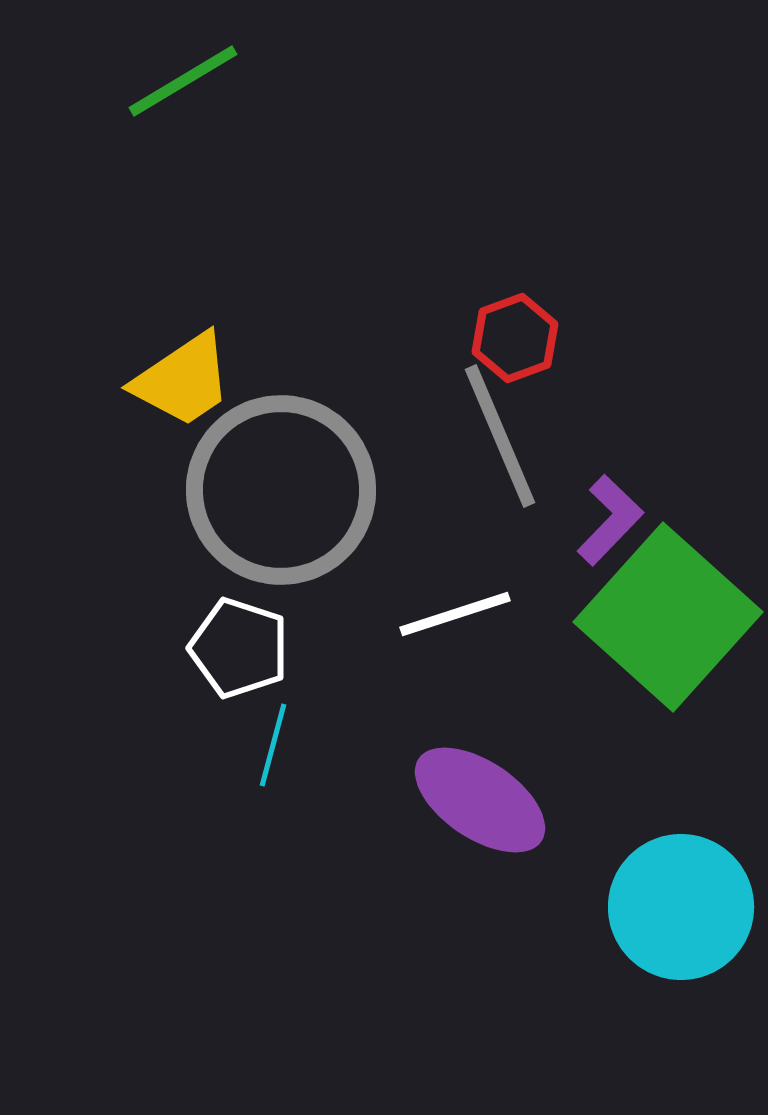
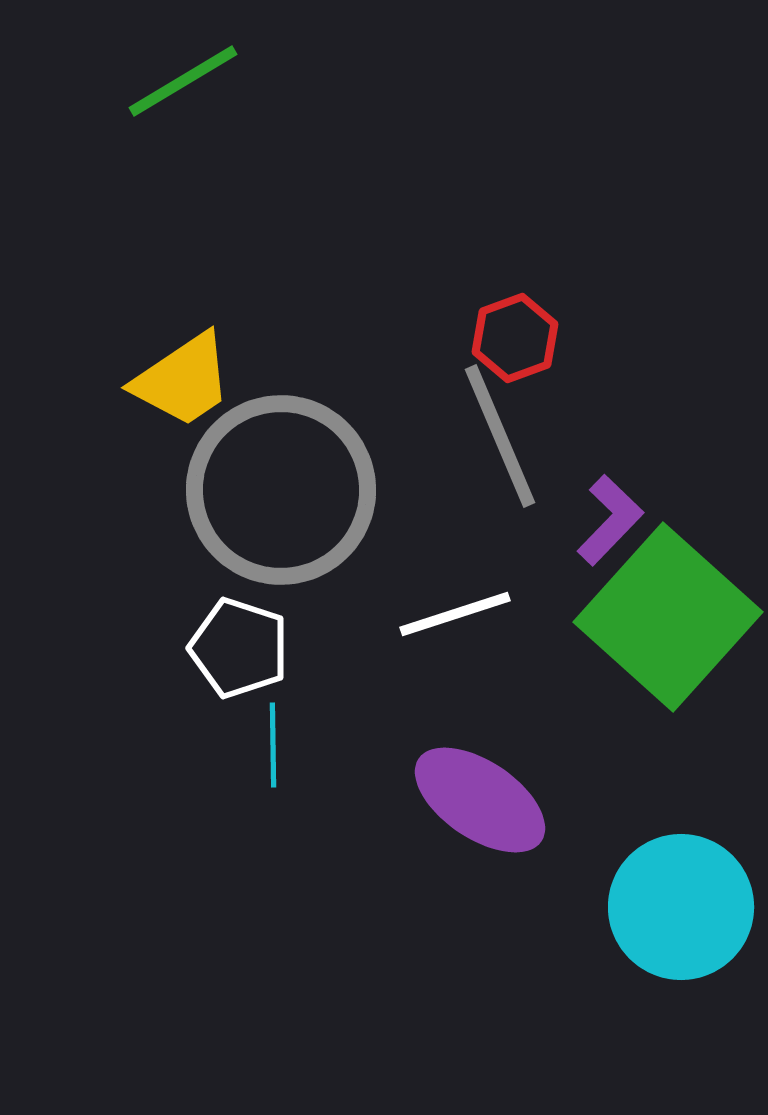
cyan line: rotated 16 degrees counterclockwise
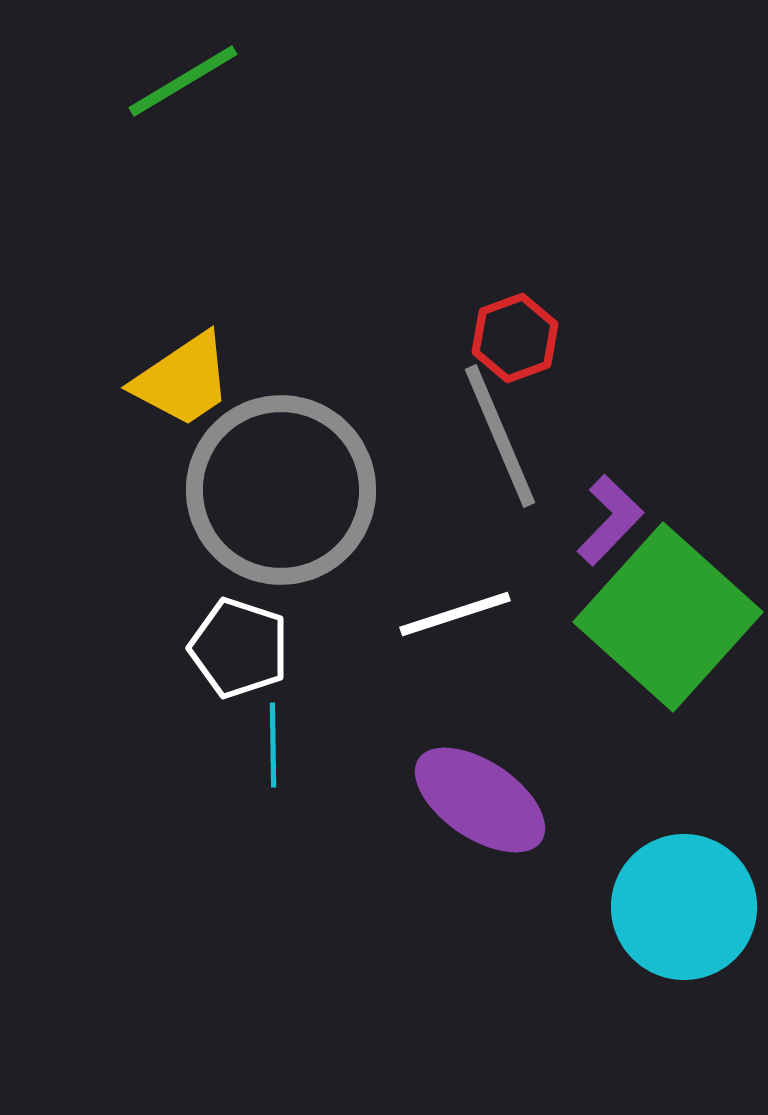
cyan circle: moved 3 px right
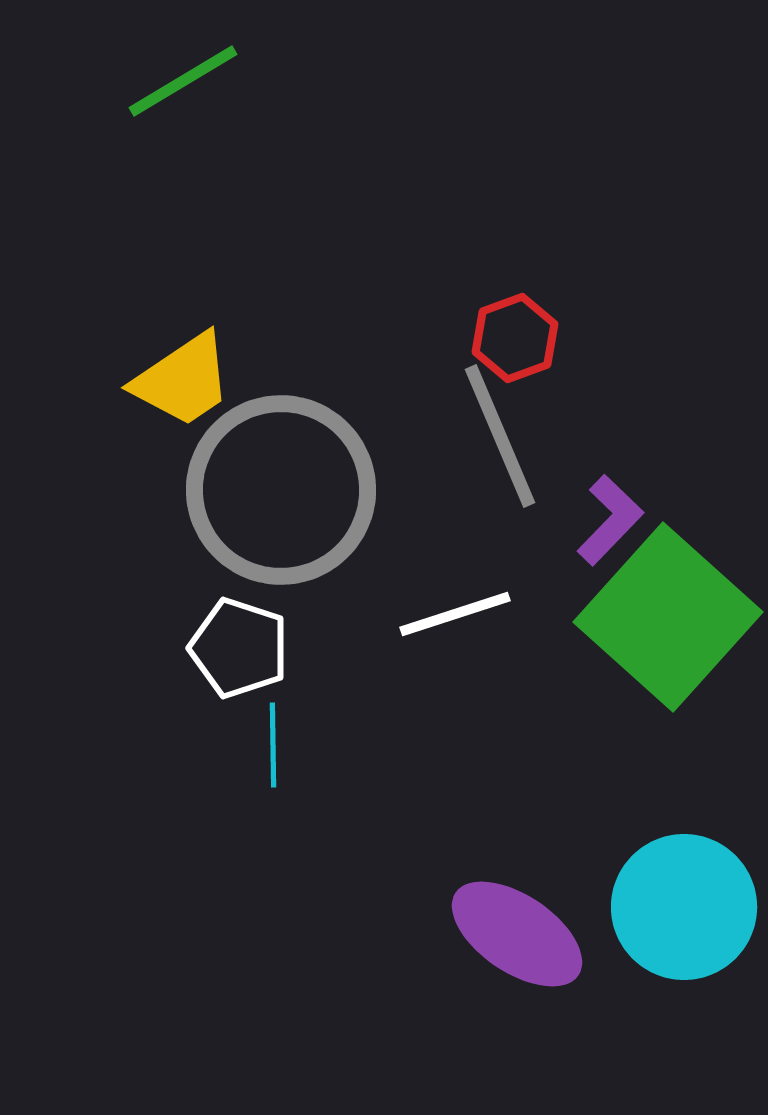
purple ellipse: moved 37 px right, 134 px down
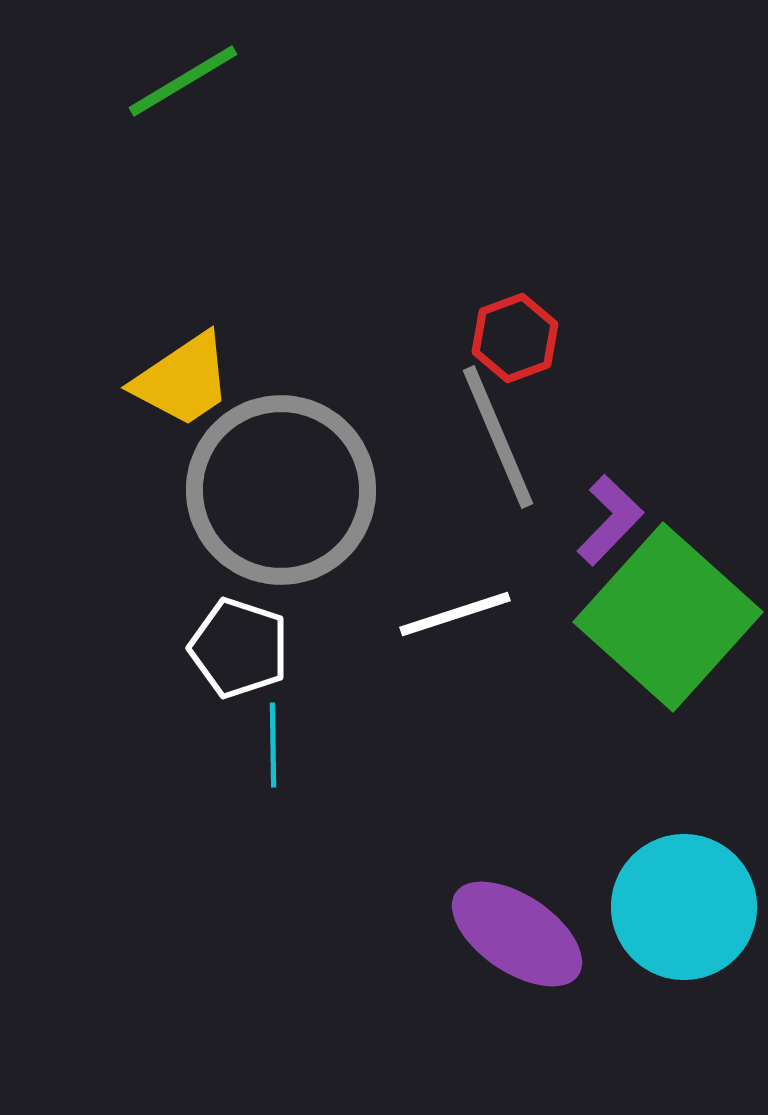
gray line: moved 2 px left, 1 px down
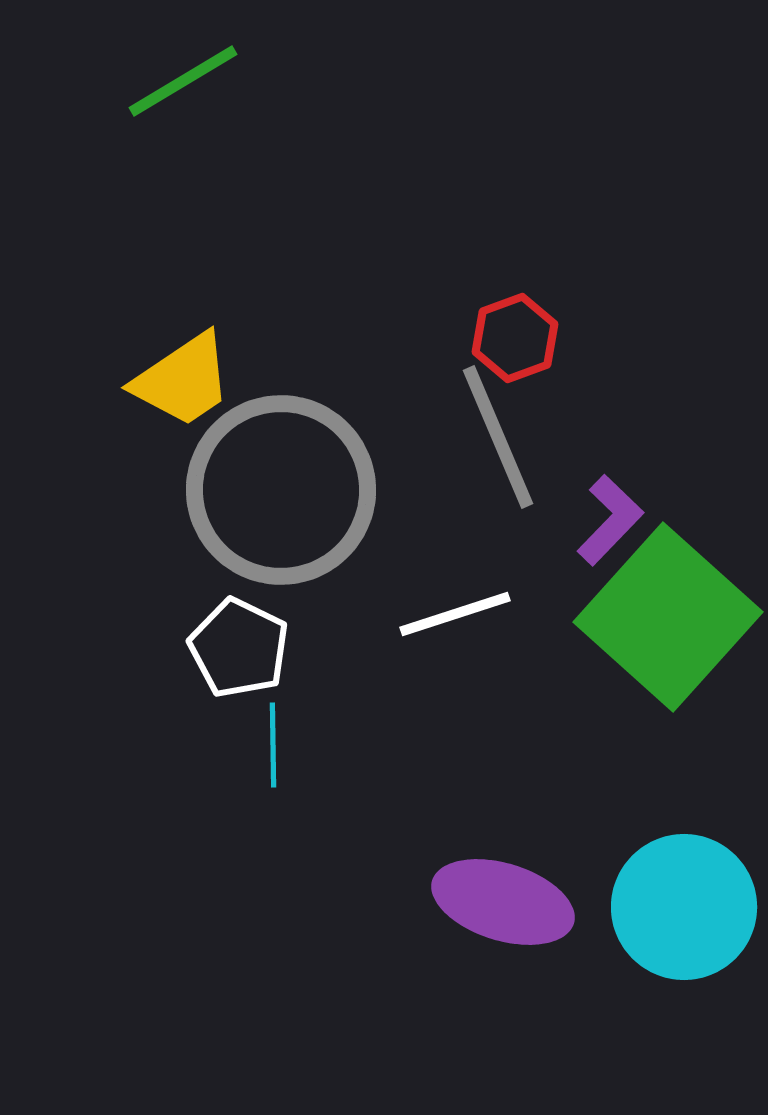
white pentagon: rotated 8 degrees clockwise
purple ellipse: moved 14 px left, 32 px up; rotated 17 degrees counterclockwise
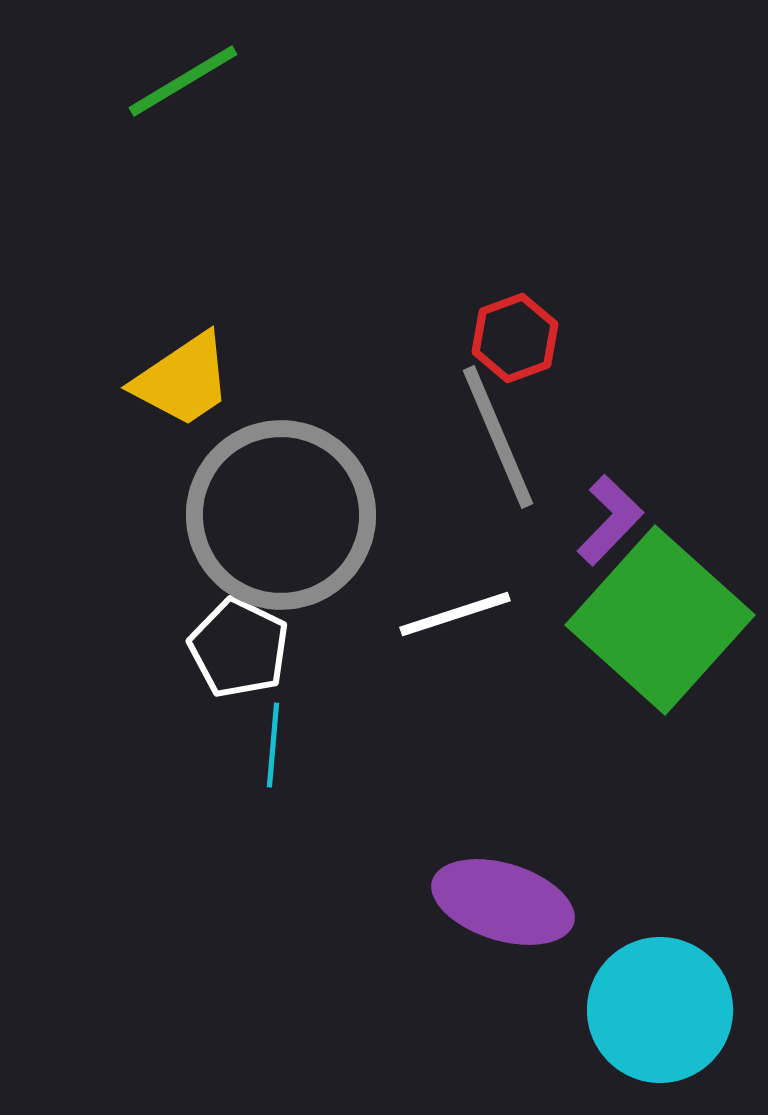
gray circle: moved 25 px down
green square: moved 8 px left, 3 px down
cyan line: rotated 6 degrees clockwise
cyan circle: moved 24 px left, 103 px down
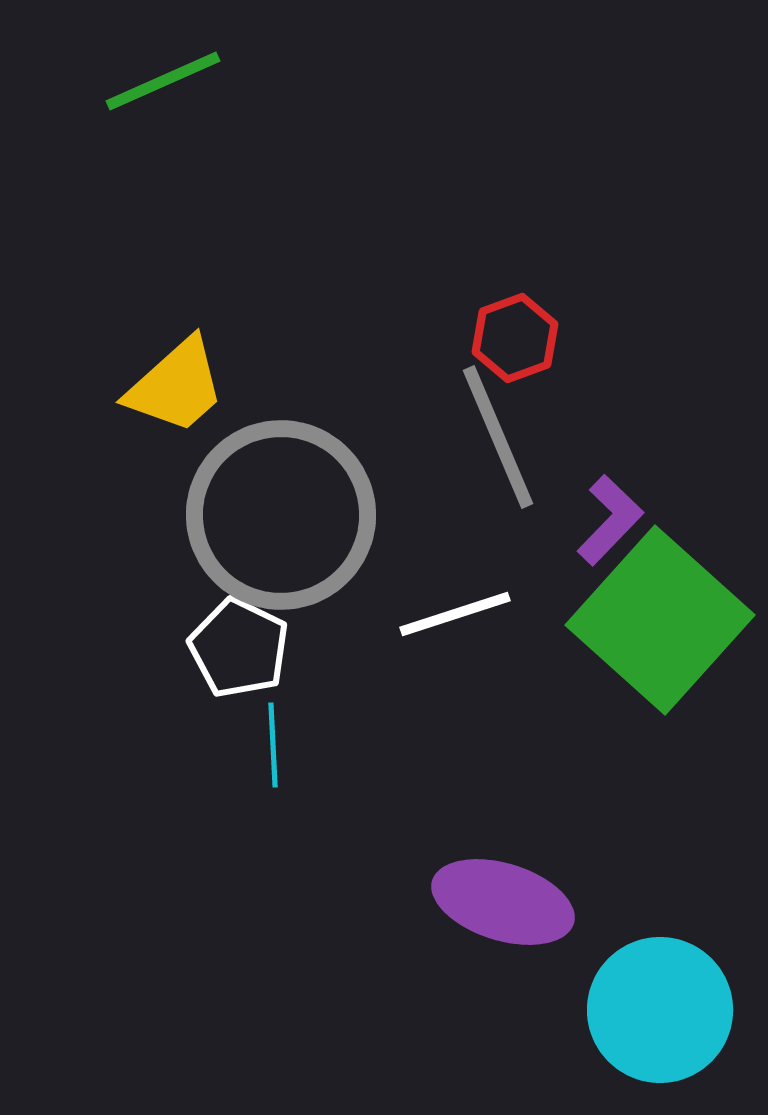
green line: moved 20 px left; rotated 7 degrees clockwise
yellow trapezoid: moved 7 px left, 6 px down; rotated 8 degrees counterclockwise
cyan line: rotated 8 degrees counterclockwise
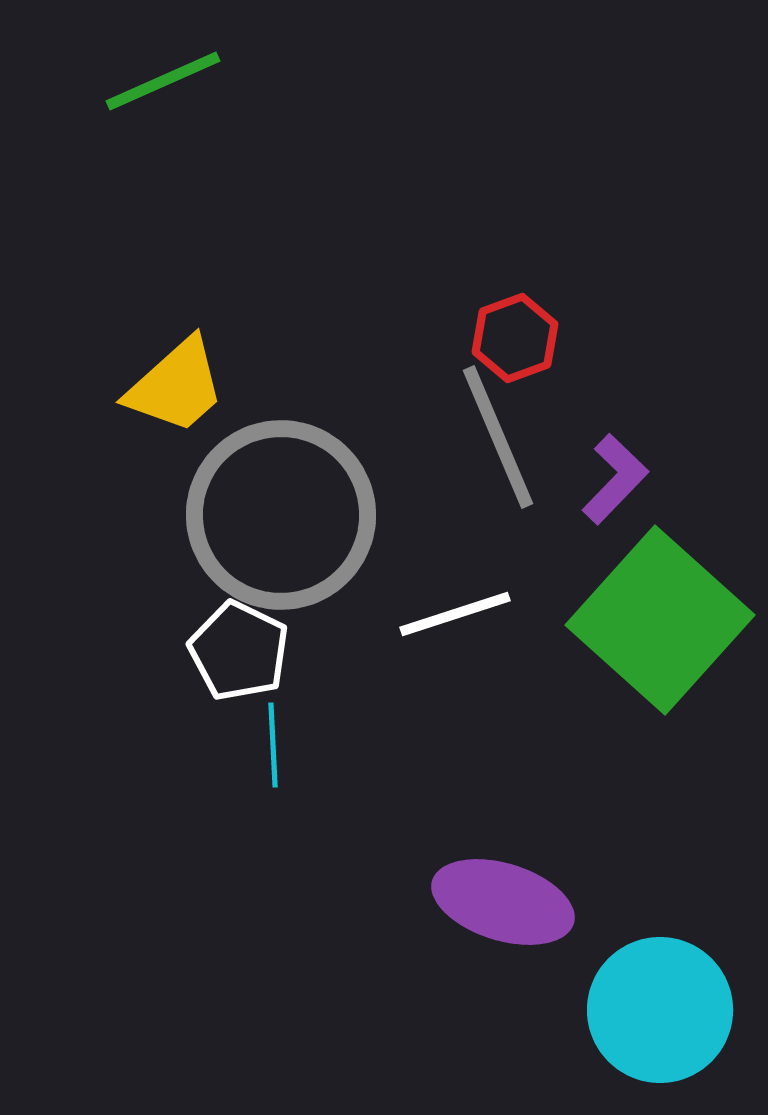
purple L-shape: moved 5 px right, 41 px up
white pentagon: moved 3 px down
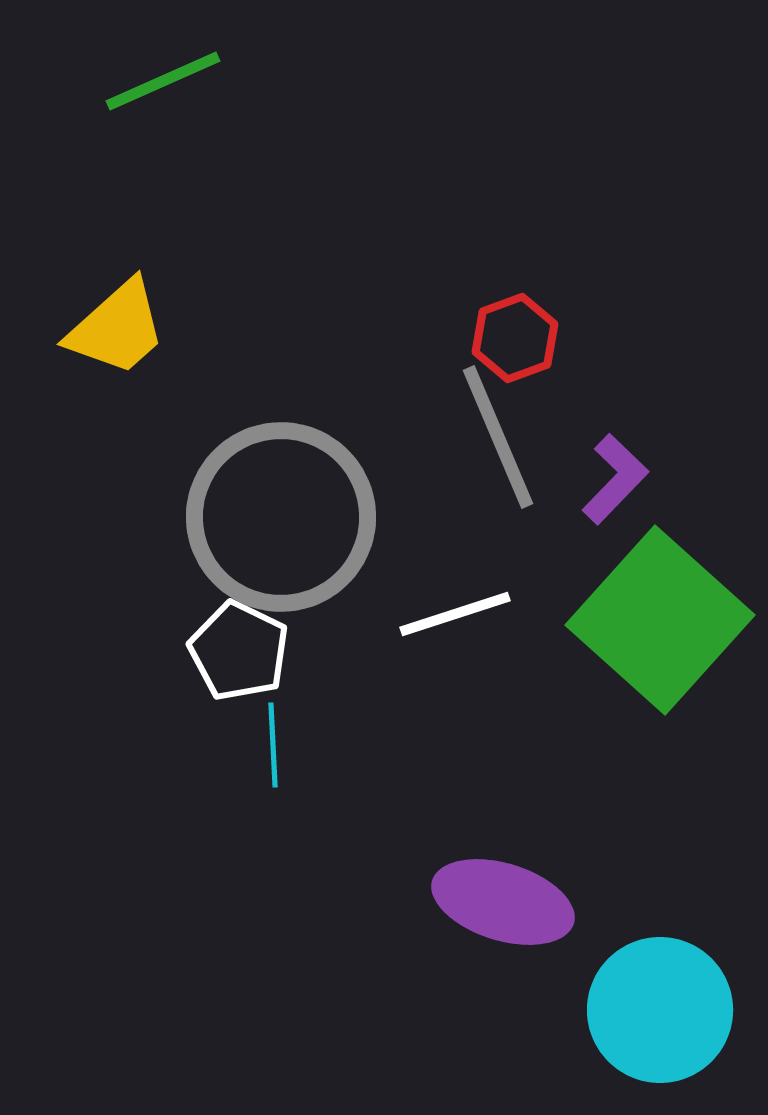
yellow trapezoid: moved 59 px left, 58 px up
gray circle: moved 2 px down
